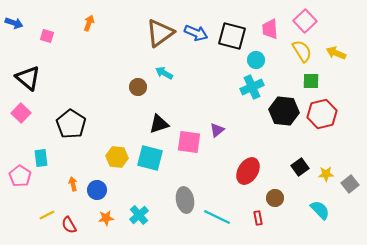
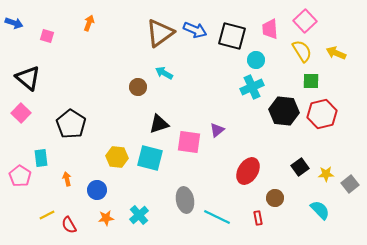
blue arrow at (196, 33): moved 1 px left, 3 px up
orange arrow at (73, 184): moved 6 px left, 5 px up
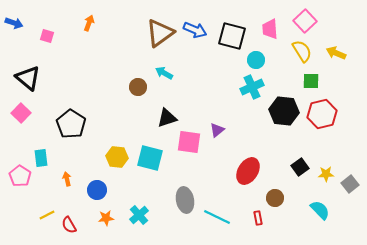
black triangle at (159, 124): moved 8 px right, 6 px up
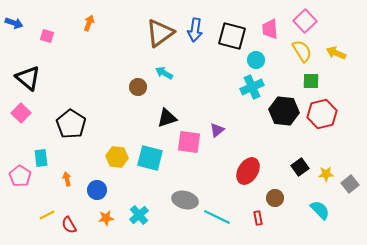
blue arrow at (195, 30): rotated 75 degrees clockwise
gray ellipse at (185, 200): rotated 65 degrees counterclockwise
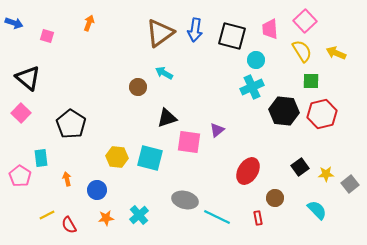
cyan semicircle at (320, 210): moved 3 px left
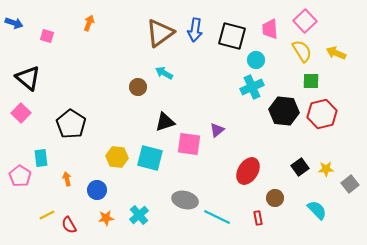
black triangle at (167, 118): moved 2 px left, 4 px down
pink square at (189, 142): moved 2 px down
yellow star at (326, 174): moved 5 px up
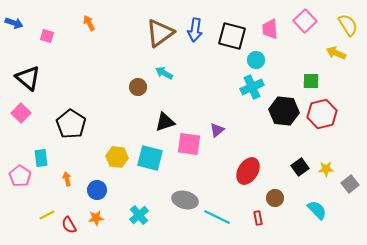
orange arrow at (89, 23): rotated 49 degrees counterclockwise
yellow semicircle at (302, 51): moved 46 px right, 26 px up
orange star at (106, 218): moved 10 px left
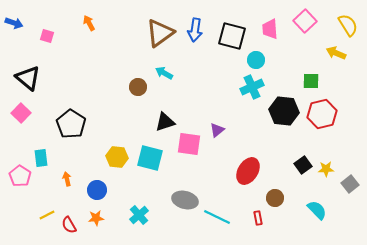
black square at (300, 167): moved 3 px right, 2 px up
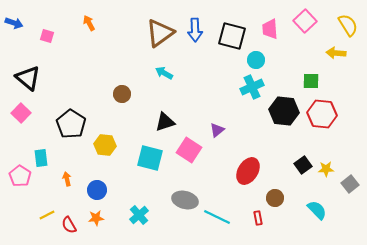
blue arrow at (195, 30): rotated 10 degrees counterclockwise
yellow arrow at (336, 53): rotated 18 degrees counterclockwise
brown circle at (138, 87): moved 16 px left, 7 px down
red hexagon at (322, 114): rotated 20 degrees clockwise
pink square at (189, 144): moved 6 px down; rotated 25 degrees clockwise
yellow hexagon at (117, 157): moved 12 px left, 12 px up
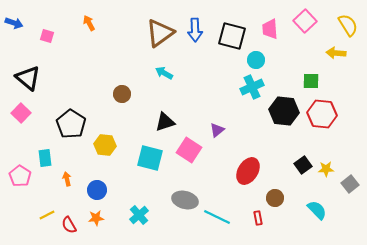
cyan rectangle at (41, 158): moved 4 px right
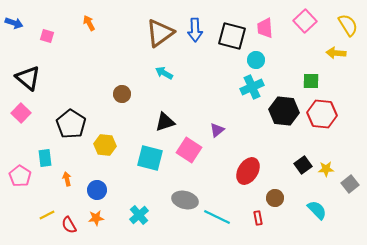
pink trapezoid at (270, 29): moved 5 px left, 1 px up
